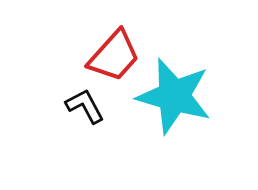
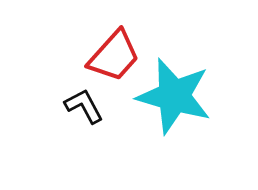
black L-shape: moved 1 px left
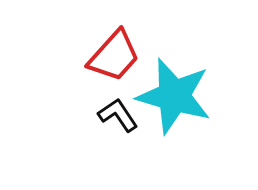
black L-shape: moved 34 px right, 9 px down; rotated 6 degrees counterclockwise
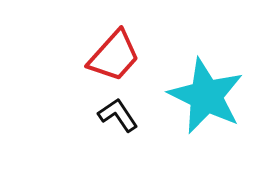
cyan star: moved 32 px right; rotated 10 degrees clockwise
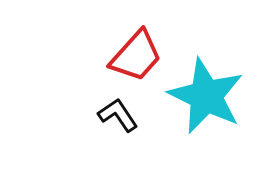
red trapezoid: moved 22 px right
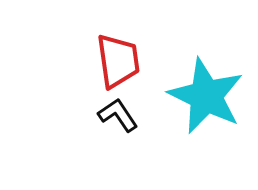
red trapezoid: moved 18 px left, 5 px down; rotated 50 degrees counterclockwise
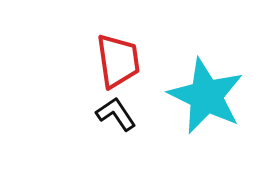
black L-shape: moved 2 px left, 1 px up
